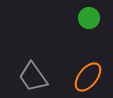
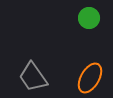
orange ellipse: moved 2 px right, 1 px down; rotated 8 degrees counterclockwise
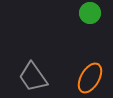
green circle: moved 1 px right, 5 px up
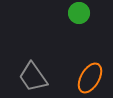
green circle: moved 11 px left
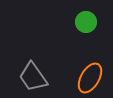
green circle: moved 7 px right, 9 px down
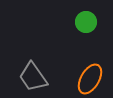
orange ellipse: moved 1 px down
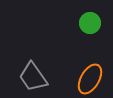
green circle: moved 4 px right, 1 px down
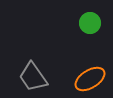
orange ellipse: rotated 28 degrees clockwise
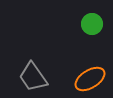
green circle: moved 2 px right, 1 px down
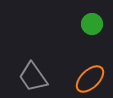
orange ellipse: rotated 12 degrees counterclockwise
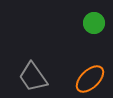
green circle: moved 2 px right, 1 px up
